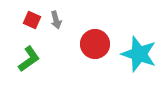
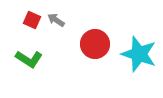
gray arrow: rotated 138 degrees clockwise
green L-shape: rotated 68 degrees clockwise
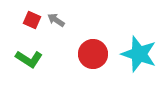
red circle: moved 2 px left, 10 px down
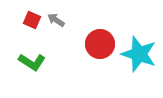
red circle: moved 7 px right, 10 px up
green L-shape: moved 3 px right, 3 px down
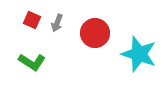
gray arrow: moved 1 px right, 3 px down; rotated 102 degrees counterclockwise
red circle: moved 5 px left, 11 px up
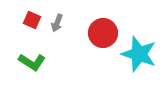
red circle: moved 8 px right
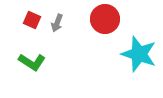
red circle: moved 2 px right, 14 px up
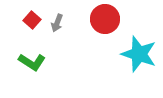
red square: rotated 18 degrees clockwise
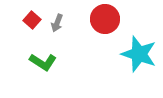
green L-shape: moved 11 px right
